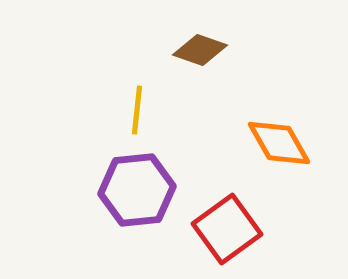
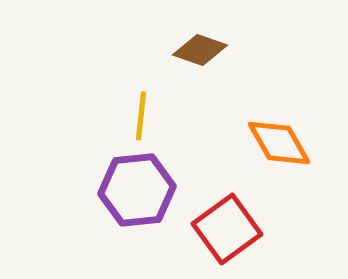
yellow line: moved 4 px right, 6 px down
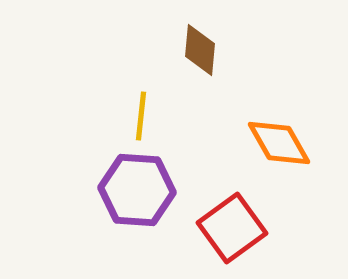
brown diamond: rotated 76 degrees clockwise
purple hexagon: rotated 10 degrees clockwise
red square: moved 5 px right, 1 px up
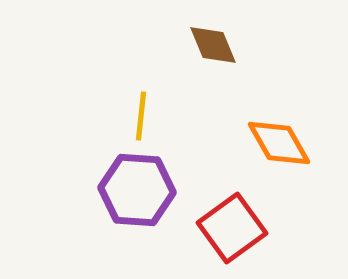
brown diamond: moved 13 px right, 5 px up; rotated 28 degrees counterclockwise
